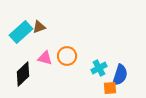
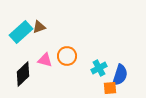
pink triangle: moved 2 px down
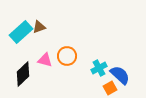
blue semicircle: rotated 65 degrees counterclockwise
orange square: rotated 24 degrees counterclockwise
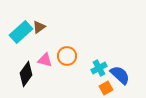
brown triangle: rotated 16 degrees counterclockwise
black diamond: moved 3 px right; rotated 10 degrees counterclockwise
orange square: moved 4 px left
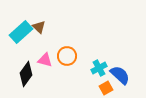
brown triangle: rotated 40 degrees counterclockwise
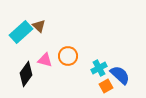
brown triangle: moved 1 px up
orange circle: moved 1 px right
orange square: moved 2 px up
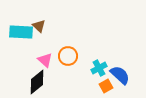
cyan rectangle: rotated 45 degrees clockwise
pink triangle: rotated 28 degrees clockwise
black diamond: moved 11 px right, 8 px down; rotated 15 degrees clockwise
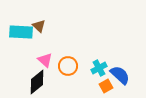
orange circle: moved 10 px down
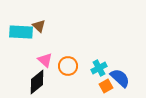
blue semicircle: moved 3 px down
